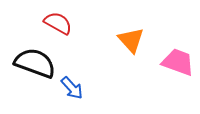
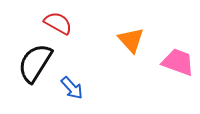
black semicircle: rotated 78 degrees counterclockwise
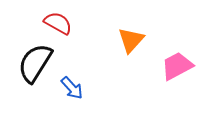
orange triangle: rotated 24 degrees clockwise
pink trapezoid: moved 1 px left, 4 px down; rotated 48 degrees counterclockwise
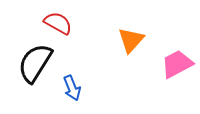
pink trapezoid: moved 2 px up
blue arrow: rotated 20 degrees clockwise
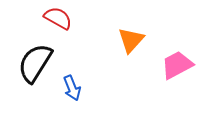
red semicircle: moved 5 px up
pink trapezoid: moved 1 px down
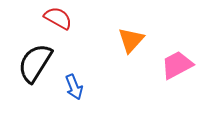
blue arrow: moved 2 px right, 1 px up
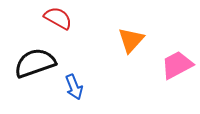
black semicircle: rotated 39 degrees clockwise
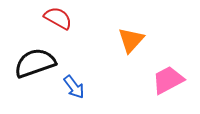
pink trapezoid: moved 9 px left, 15 px down
blue arrow: rotated 15 degrees counterclockwise
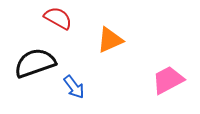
orange triangle: moved 21 px left; rotated 24 degrees clockwise
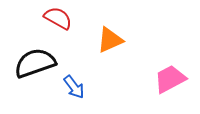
pink trapezoid: moved 2 px right, 1 px up
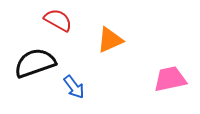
red semicircle: moved 2 px down
pink trapezoid: rotated 16 degrees clockwise
